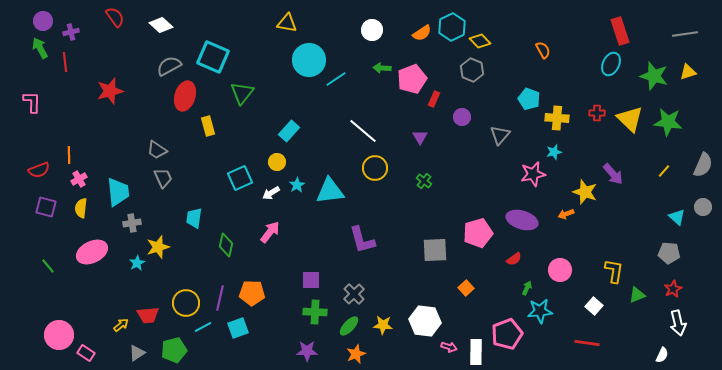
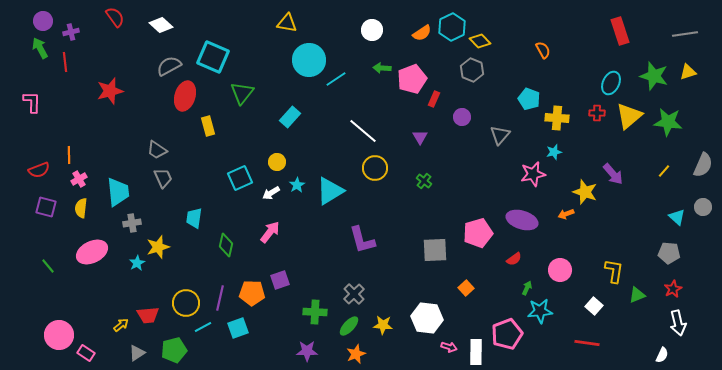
cyan ellipse at (611, 64): moved 19 px down
yellow triangle at (630, 119): moved 1 px left, 3 px up; rotated 36 degrees clockwise
cyan rectangle at (289, 131): moved 1 px right, 14 px up
cyan triangle at (330, 191): rotated 24 degrees counterclockwise
purple square at (311, 280): moved 31 px left; rotated 18 degrees counterclockwise
white hexagon at (425, 321): moved 2 px right, 3 px up
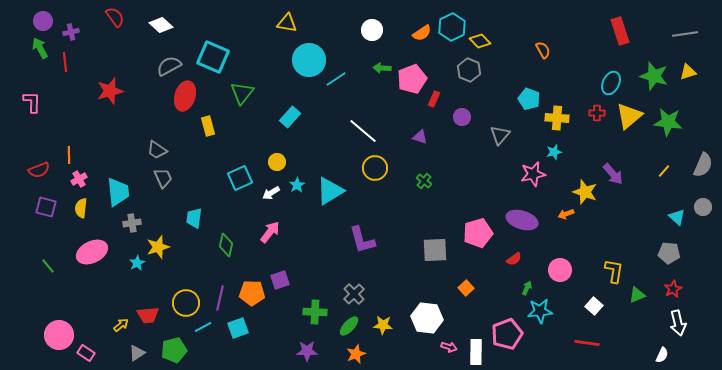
gray hexagon at (472, 70): moved 3 px left
purple triangle at (420, 137): rotated 42 degrees counterclockwise
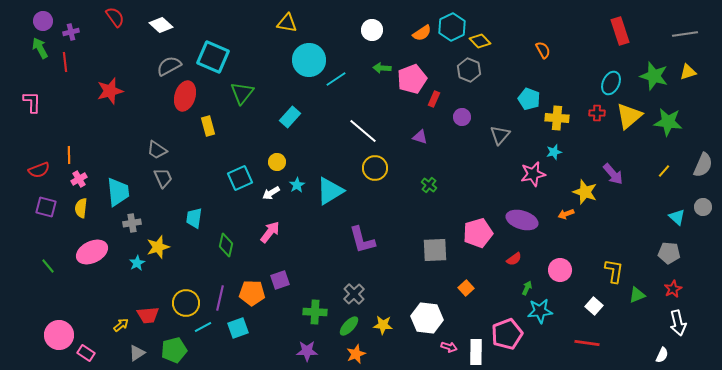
green cross at (424, 181): moved 5 px right, 4 px down
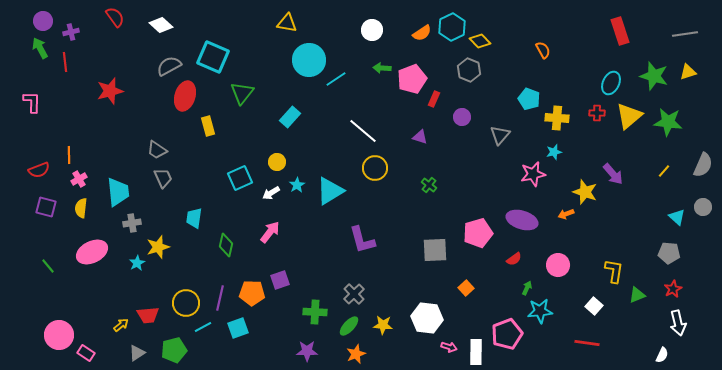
pink circle at (560, 270): moved 2 px left, 5 px up
